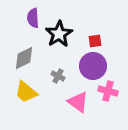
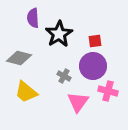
gray diamond: moved 5 px left; rotated 40 degrees clockwise
gray cross: moved 6 px right
pink triangle: rotated 30 degrees clockwise
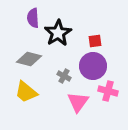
black star: moved 1 px left, 1 px up
gray diamond: moved 10 px right, 1 px down
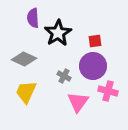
gray diamond: moved 5 px left; rotated 10 degrees clockwise
yellow trapezoid: rotated 75 degrees clockwise
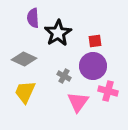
yellow trapezoid: moved 1 px left
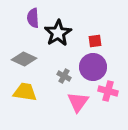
purple circle: moved 1 px down
yellow trapezoid: rotated 75 degrees clockwise
